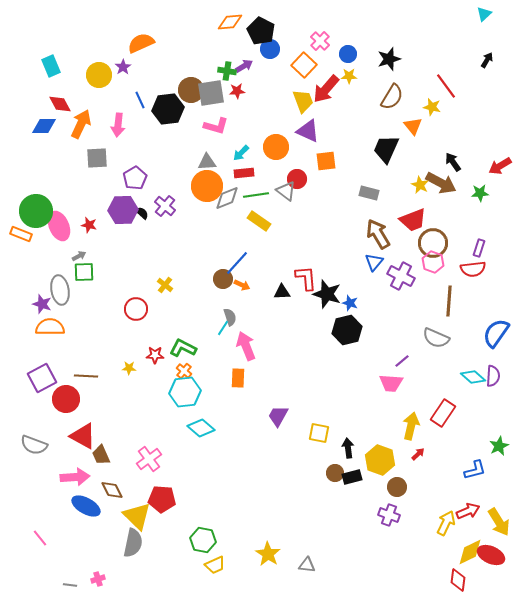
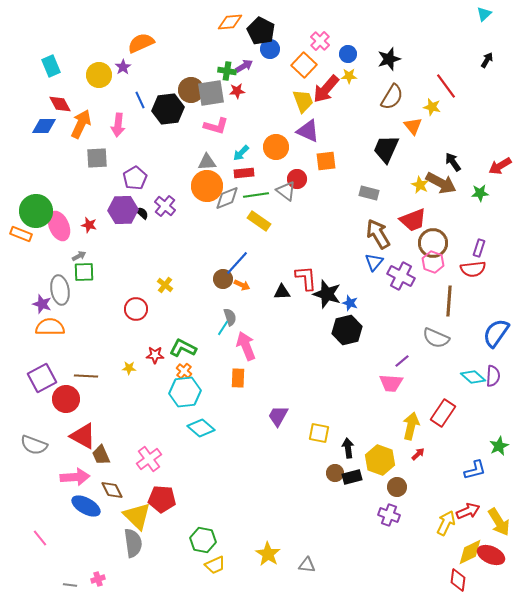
gray semicircle at (133, 543): rotated 20 degrees counterclockwise
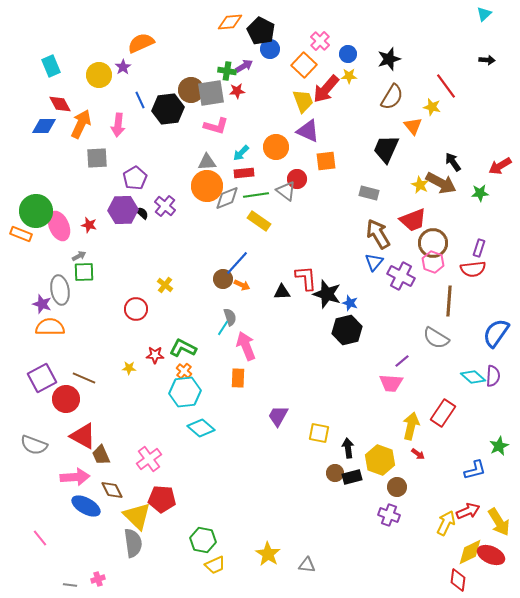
black arrow at (487, 60): rotated 63 degrees clockwise
gray semicircle at (436, 338): rotated 8 degrees clockwise
brown line at (86, 376): moved 2 px left, 2 px down; rotated 20 degrees clockwise
red arrow at (418, 454): rotated 80 degrees clockwise
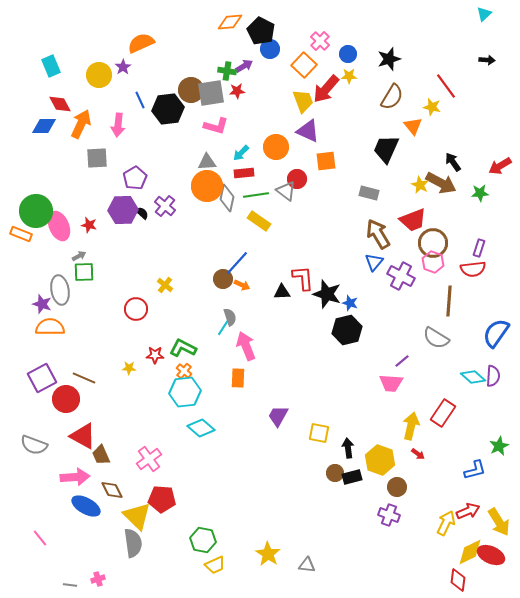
gray diamond at (227, 198): rotated 56 degrees counterclockwise
red L-shape at (306, 278): moved 3 px left
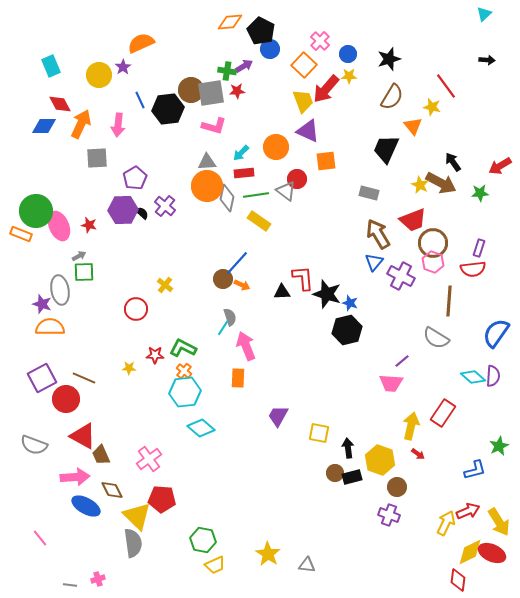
pink L-shape at (216, 126): moved 2 px left
red ellipse at (491, 555): moved 1 px right, 2 px up
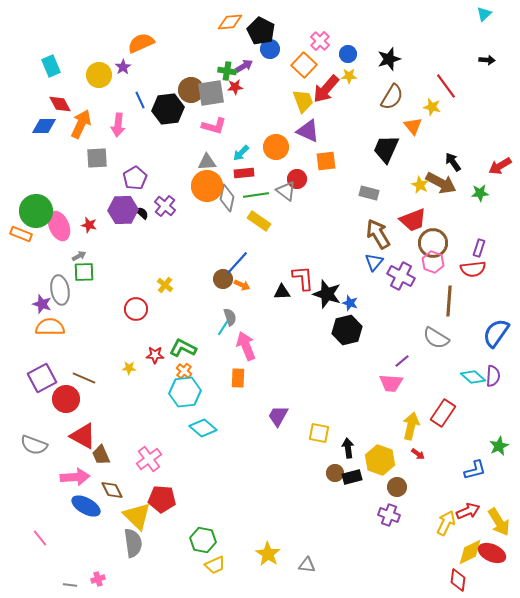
red star at (237, 91): moved 2 px left, 4 px up
cyan diamond at (201, 428): moved 2 px right
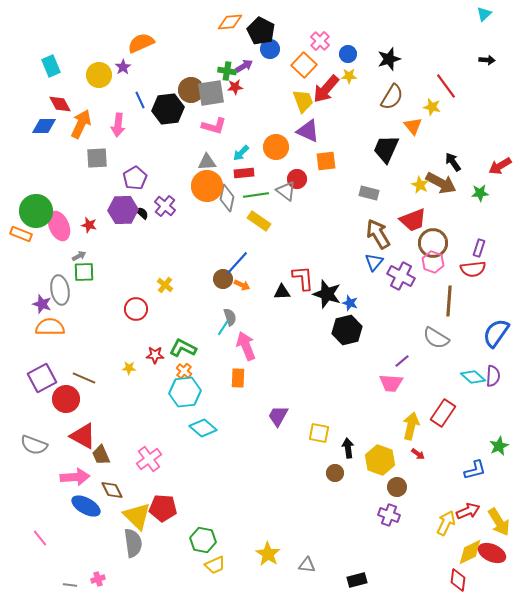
black rectangle at (352, 477): moved 5 px right, 103 px down
red pentagon at (162, 499): moved 1 px right, 9 px down
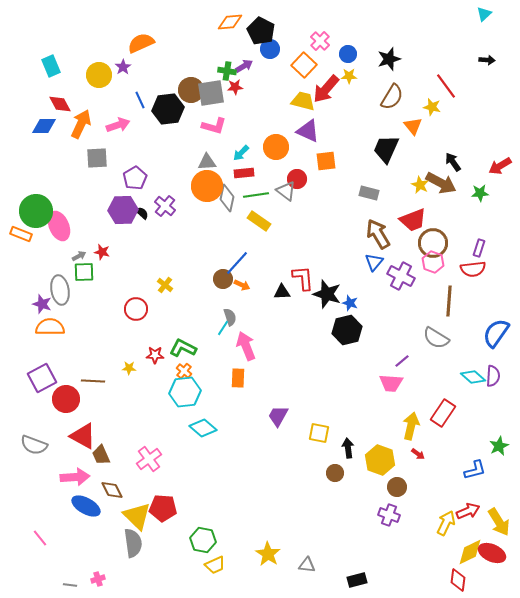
yellow trapezoid at (303, 101): rotated 55 degrees counterclockwise
pink arrow at (118, 125): rotated 115 degrees counterclockwise
red star at (89, 225): moved 13 px right, 27 px down
brown line at (84, 378): moved 9 px right, 3 px down; rotated 20 degrees counterclockwise
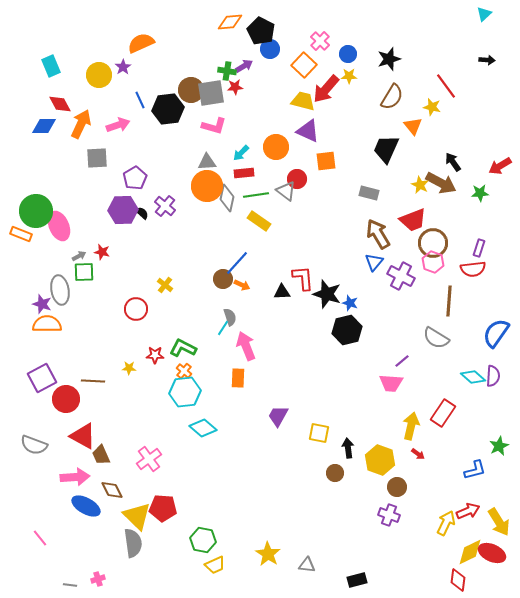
orange semicircle at (50, 327): moved 3 px left, 3 px up
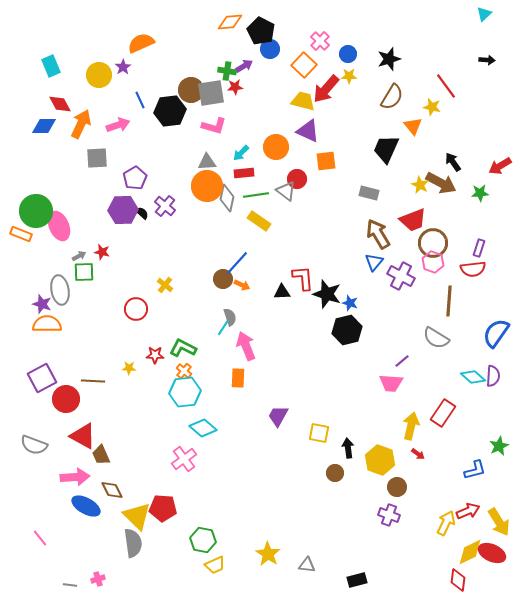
black hexagon at (168, 109): moved 2 px right, 2 px down
pink cross at (149, 459): moved 35 px right
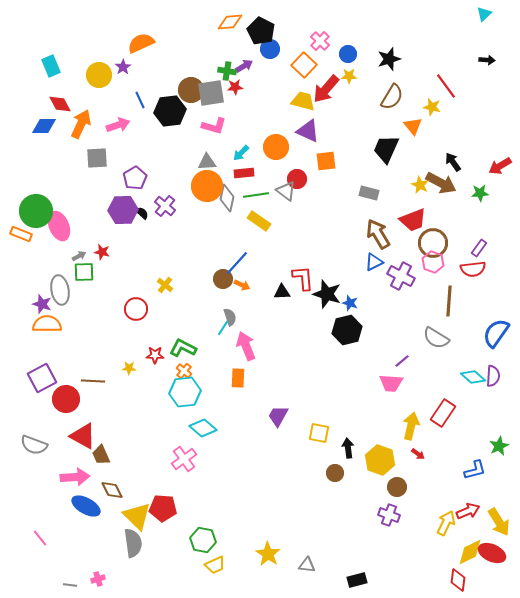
purple rectangle at (479, 248): rotated 18 degrees clockwise
blue triangle at (374, 262): rotated 24 degrees clockwise
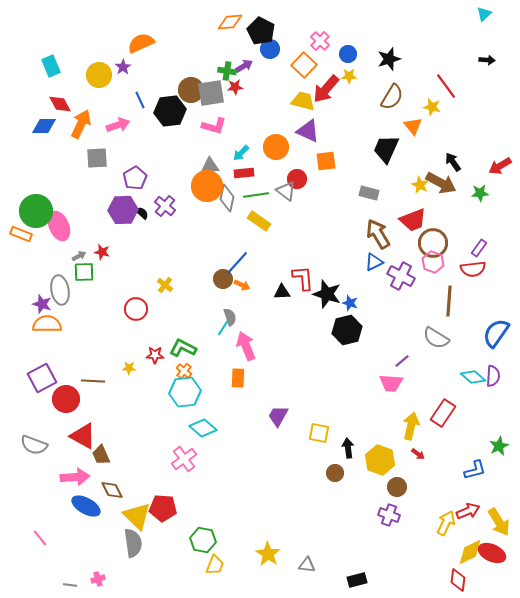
gray triangle at (207, 162): moved 3 px right, 4 px down
yellow trapezoid at (215, 565): rotated 45 degrees counterclockwise
